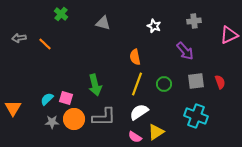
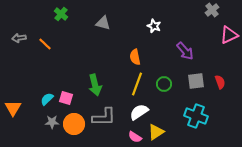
gray cross: moved 18 px right, 11 px up; rotated 32 degrees counterclockwise
orange circle: moved 5 px down
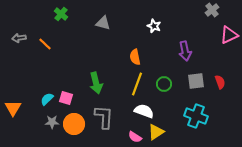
purple arrow: rotated 30 degrees clockwise
green arrow: moved 1 px right, 2 px up
white semicircle: moved 5 px right, 1 px up; rotated 54 degrees clockwise
gray L-shape: rotated 85 degrees counterclockwise
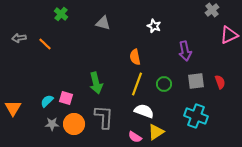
cyan semicircle: moved 2 px down
gray star: moved 2 px down
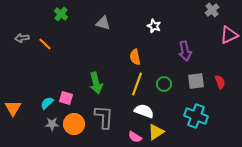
gray arrow: moved 3 px right
cyan semicircle: moved 2 px down
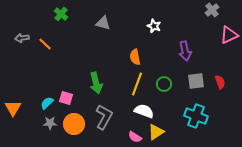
gray L-shape: rotated 25 degrees clockwise
gray star: moved 2 px left, 1 px up
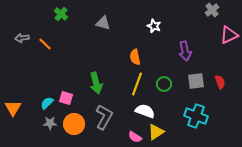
white semicircle: moved 1 px right
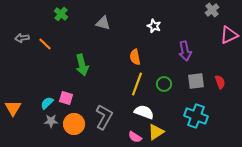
green arrow: moved 14 px left, 18 px up
white semicircle: moved 1 px left, 1 px down
gray star: moved 1 px right, 2 px up
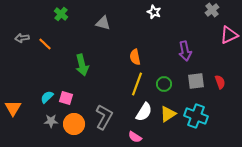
white star: moved 14 px up
cyan semicircle: moved 6 px up
white semicircle: rotated 102 degrees clockwise
yellow triangle: moved 12 px right, 18 px up
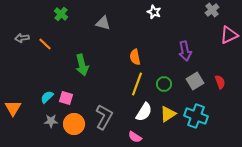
gray square: moved 1 px left; rotated 24 degrees counterclockwise
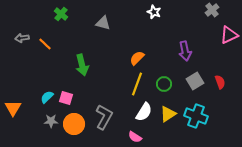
orange semicircle: moved 2 px right, 1 px down; rotated 56 degrees clockwise
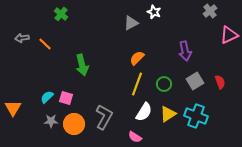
gray cross: moved 2 px left, 1 px down
gray triangle: moved 28 px right; rotated 42 degrees counterclockwise
